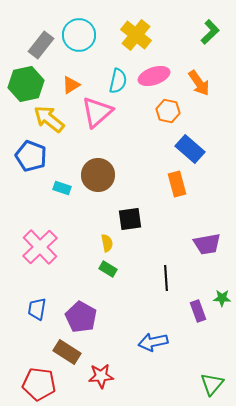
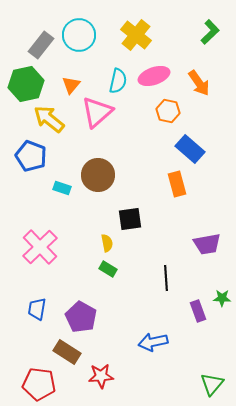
orange triangle: rotated 18 degrees counterclockwise
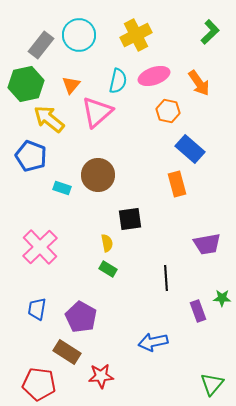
yellow cross: rotated 24 degrees clockwise
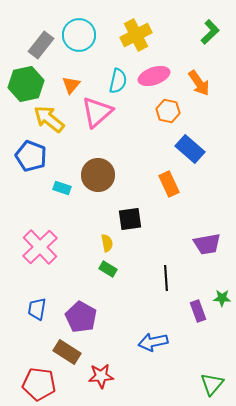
orange rectangle: moved 8 px left; rotated 10 degrees counterclockwise
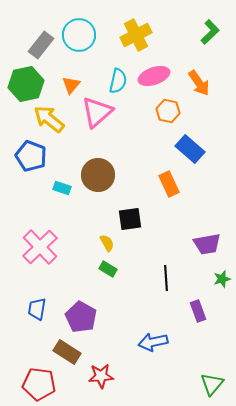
yellow semicircle: rotated 18 degrees counterclockwise
green star: moved 19 px up; rotated 18 degrees counterclockwise
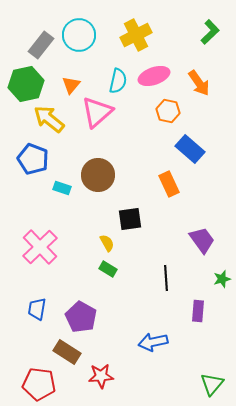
blue pentagon: moved 2 px right, 3 px down
purple trapezoid: moved 5 px left, 4 px up; rotated 116 degrees counterclockwise
purple rectangle: rotated 25 degrees clockwise
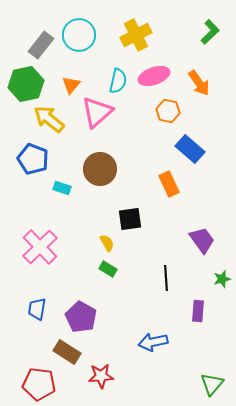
brown circle: moved 2 px right, 6 px up
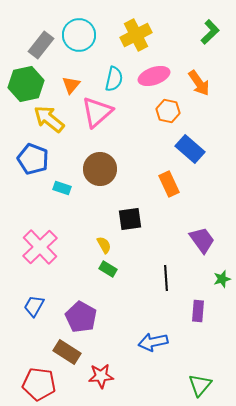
cyan semicircle: moved 4 px left, 2 px up
yellow semicircle: moved 3 px left, 2 px down
blue trapezoid: moved 3 px left, 3 px up; rotated 20 degrees clockwise
green triangle: moved 12 px left, 1 px down
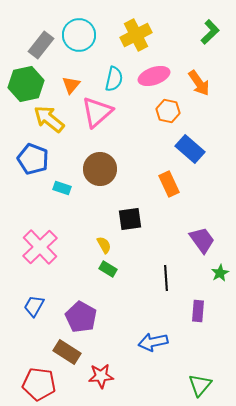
green star: moved 2 px left, 6 px up; rotated 12 degrees counterclockwise
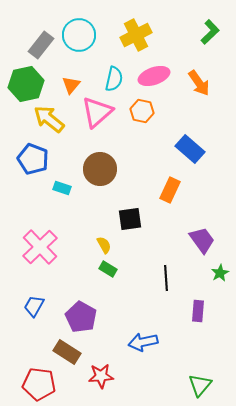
orange hexagon: moved 26 px left
orange rectangle: moved 1 px right, 6 px down; rotated 50 degrees clockwise
blue arrow: moved 10 px left
